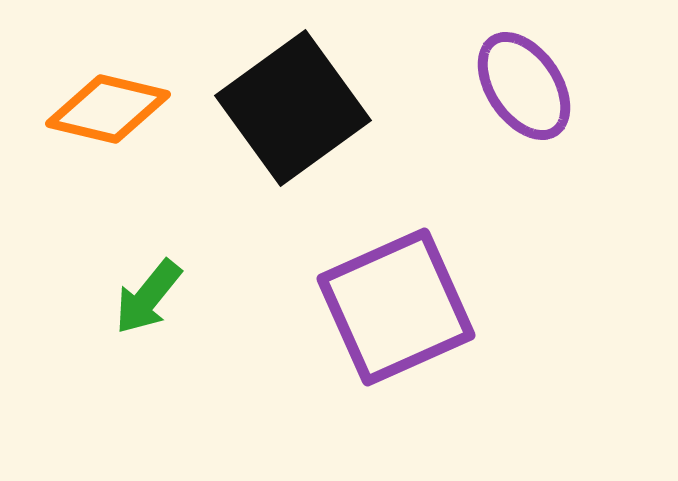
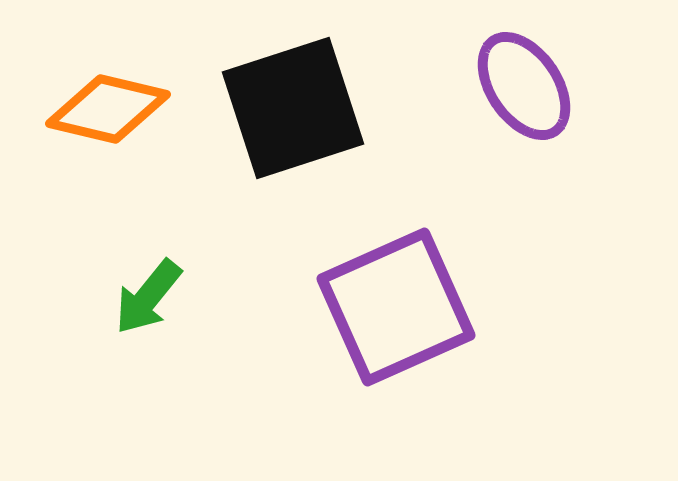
black square: rotated 18 degrees clockwise
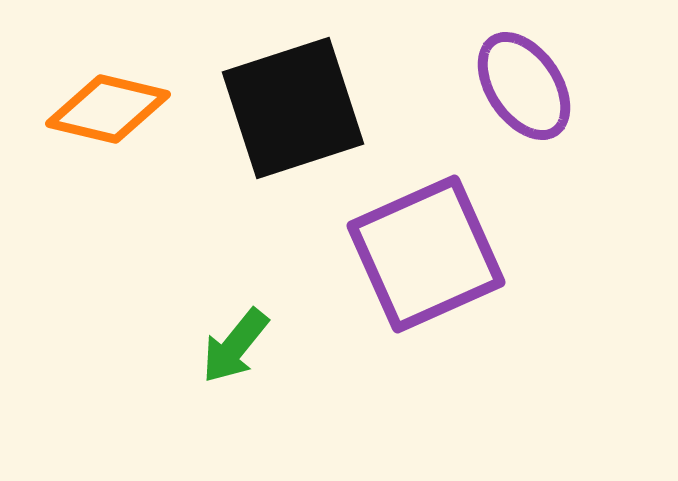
green arrow: moved 87 px right, 49 px down
purple square: moved 30 px right, 53 px up
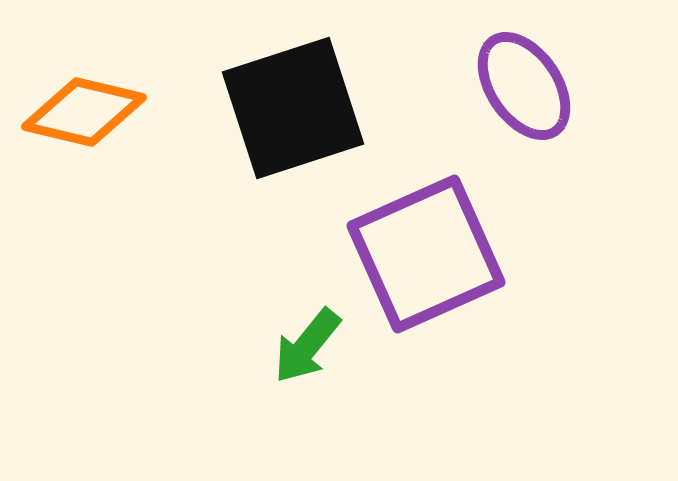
orange diamond: moved 24 px left, 3 px down
green arrow: moved 72 px right
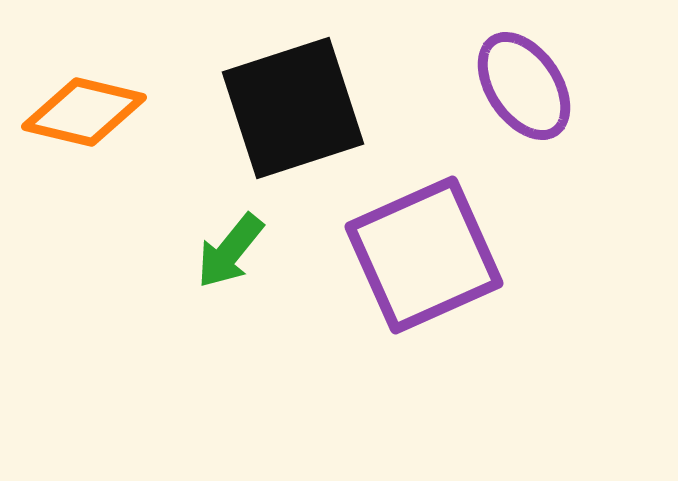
purple square: moved 2 px left, 1 px down
green arrow: moved 77 px left, 95 px up
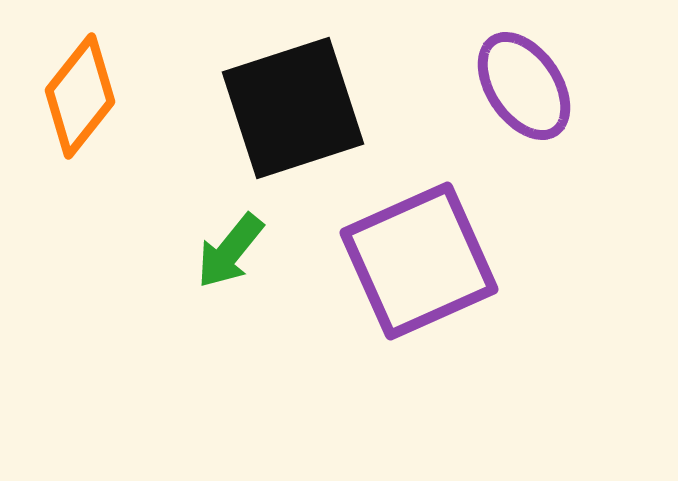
orange diamond: moved 4 px left, 16 px up; rotated 65 degrees counterclockwise
purple square: moved 5 px left, 6 px down
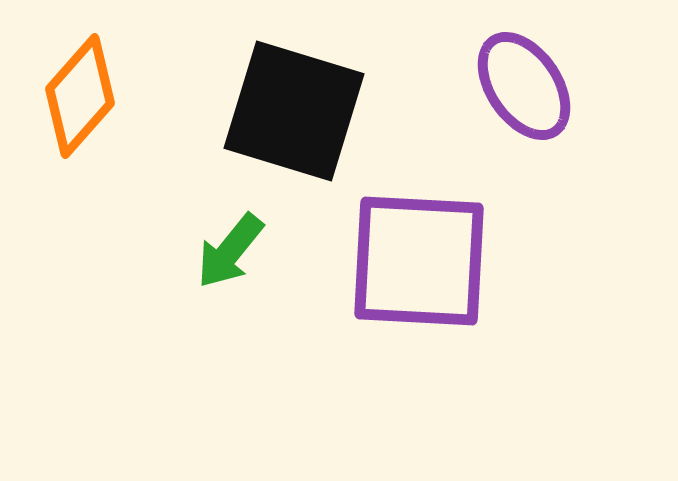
orange diamond: rotated 3 degrees clockwise
black square: moved 1 px right, 3 px down; rotated 35 degrees clockwise
purple square: rotated 27 degrees clockwise
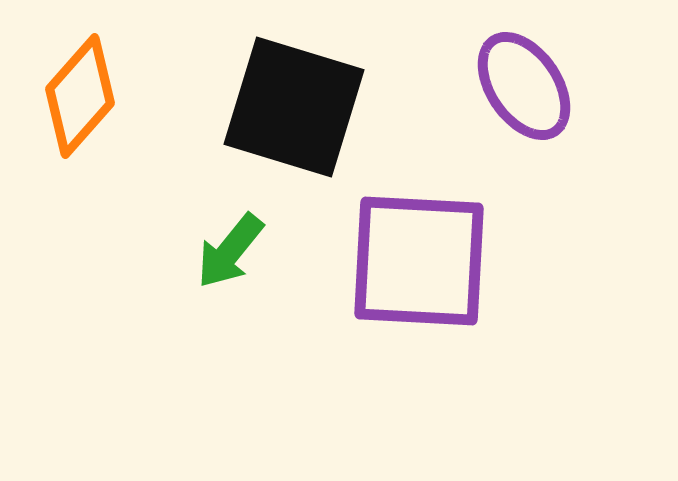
black square: moved 4 px up
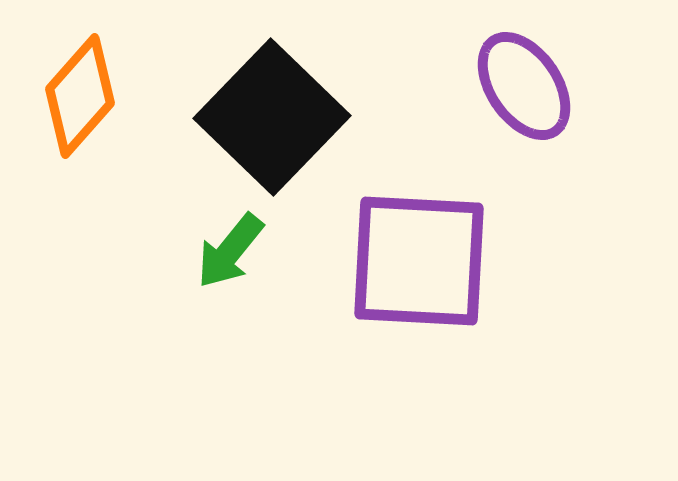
black square: moved 22 px left, 10 px down; rotated 27 degrees clockwise
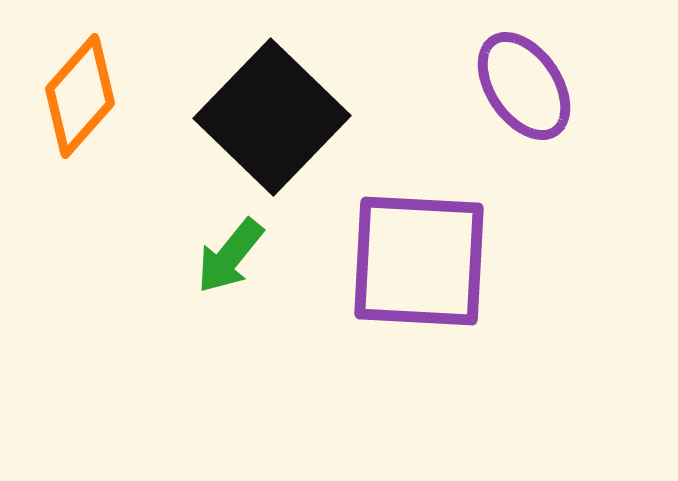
green arrow: moved 5 px down
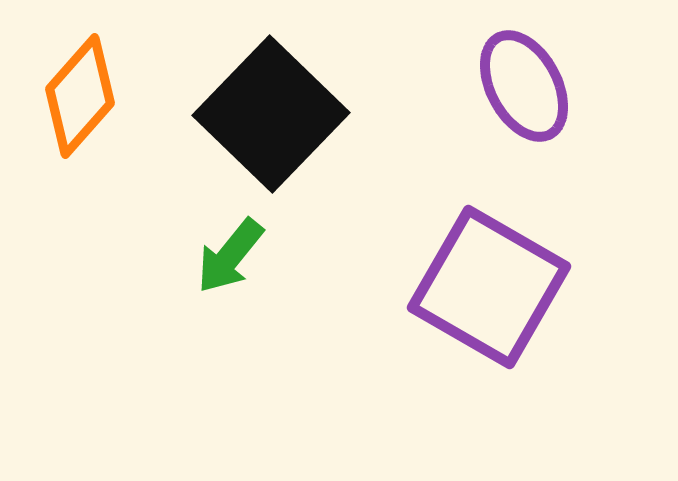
purple ellipse: rotated 6 degrees clockwise
black square: moved 1 px left, 3 px up
purple square: moved 70 px right, 26 px down; rotated 27 degrees clockwise
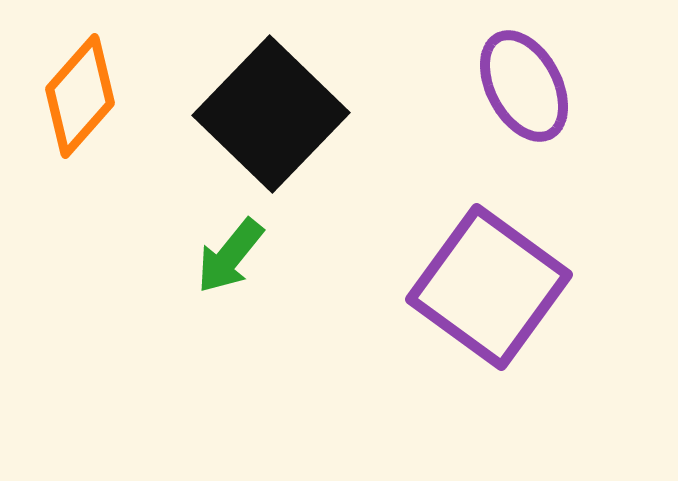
purple square: rotated 6 degrees clockwise
